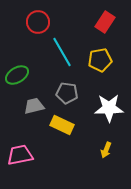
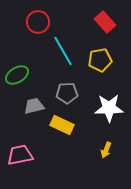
red rectangle: rotated 75 degrees counterclockwise
cyan line: moved 1 px right, 1 px up
gray pentagon: rotated 10 degrees counterclockwise
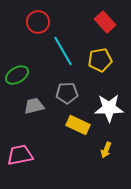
yellow rectangle: moved 16 px right
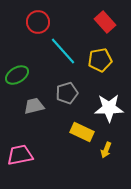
cyan line: rotated 12 degrees counterclockwise
gray pentagon: rotated 15 degrees counterclockwise
yellow rectangle: moved 4 px right, 7 px down
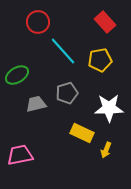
gray trapezoid: moved 2 px right, 2 px up
yellow rectangle: moved 1 px down
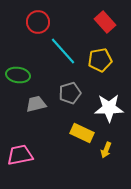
green ellipse: moved 1 px right; rotated 40 degrees clockwise
gray pentagon: moved 3 px right
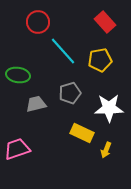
pink trapezoid: moved 3 px left, 6 px up; rotated 8 degrees counterclockwise
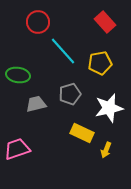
yellow pentagon: moved 3 px down
gray pentagon: moved 1 px down
white star: rotated 12 degrees counterclockwise
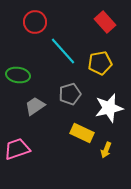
red circle: moved 3 px left
gray trapezoid: moved 1 px left, 2 px down; rotated 20 degrees counterclockwise
